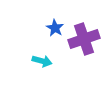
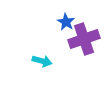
blue star: moved 11 px right, 6 px up
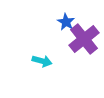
purple cross: rotated 20 degrees counterclockwise
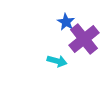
cyan arrow: moved 15 px right
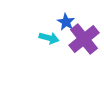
cyan arrow: moved 8 px left, 23 px up
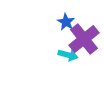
cyan arrow: moved 19 px right, 17 px down
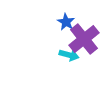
cyan arrow: moved 1 px right
